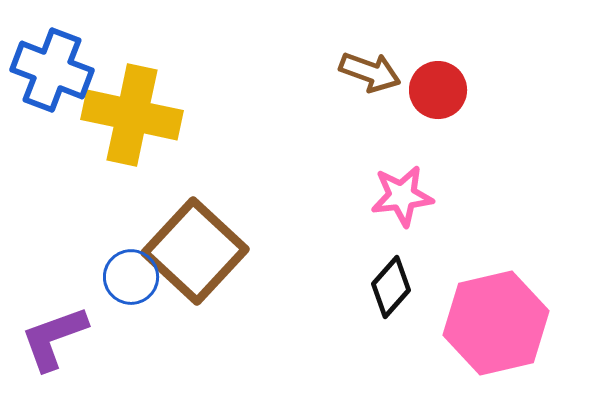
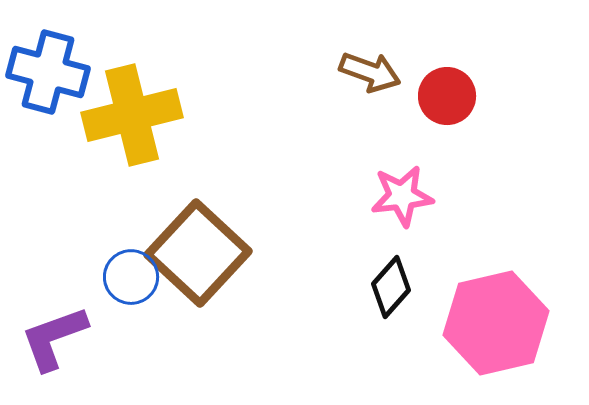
blue cross: moved 4 px left, 2 px down; rotated 6 degrees counterclockwise
red circle: moved 9 px right, 6 px down
yellow cross: rotated 26 degrees counterclockwise
brown square: moved 3 px right, 2 px down
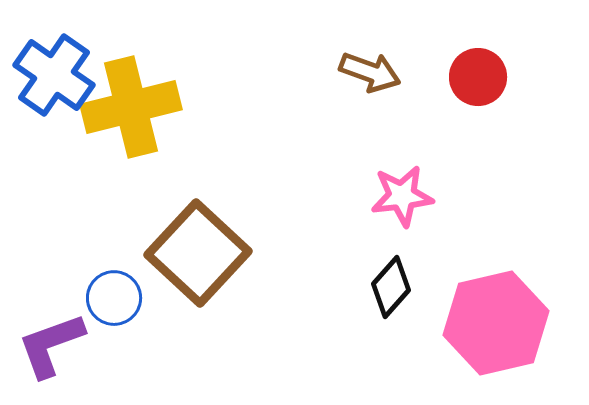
blue cross: moved 6 px right, 3 px down; rotated 20 degrees clockwise
red circle: moved 31 px right, 19 px up
yellow cross: moved 1 px left, 8 px up
blue circle: moved 17 px left, 21 px down
purple L-shape: moved 3 px left, 7 px down
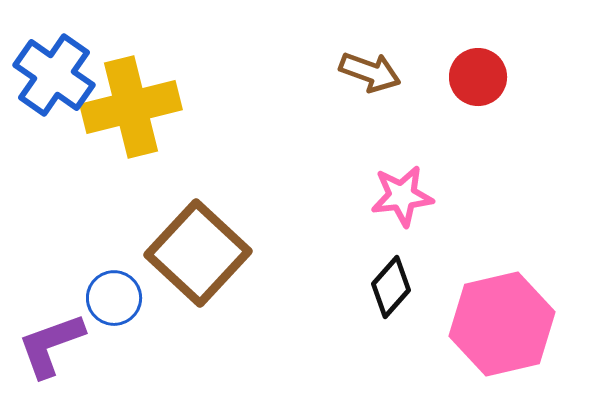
pink hexagon: moved 6 px right, 1 px down
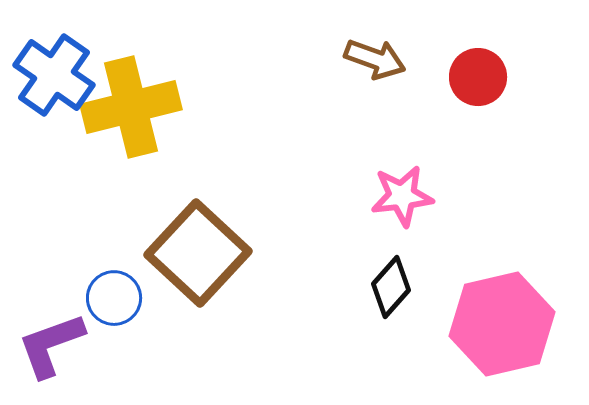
brown arrow: moved 5 px right, 13 px up
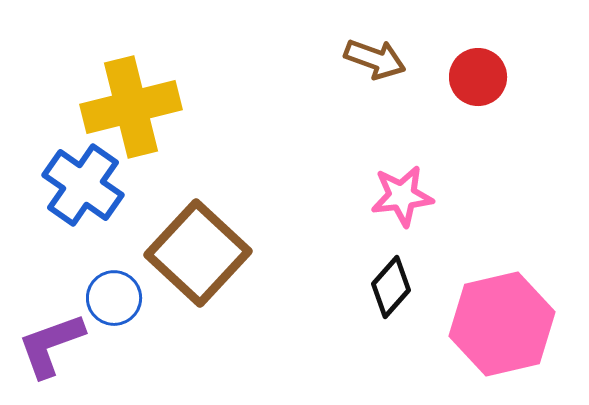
blue cross: moved 29 px right, 110 px down
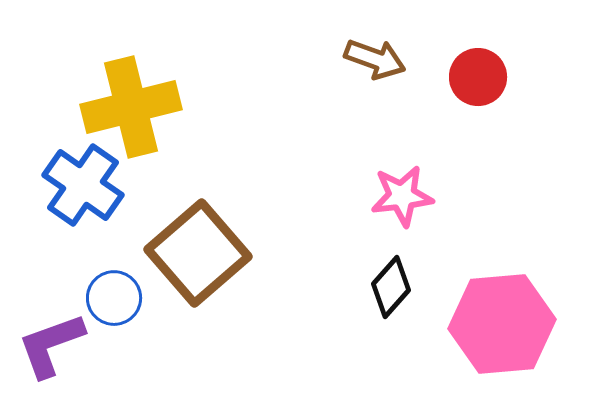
brown square: rotated 6 degrees clockwise
pink hexagon: rotated 8 degrees clockwise
